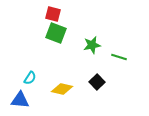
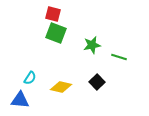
yellow diamond: moved 1 px left, 2 px up
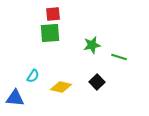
red square: rotated 21 degrees counterclockwise
green square: moved 6 px left; rotated 25 degrees counterclockwise
cyan semicircle: moved 3 px right, 2 px up
blue triangle: moved 5 px left, 2 px up
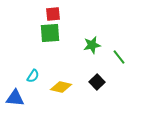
green line: rotated 35 degrees clockwise
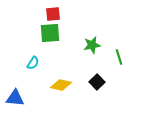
green line: rotated 21 degrees clockwise
cyan semicircle: moved 13 px up
yellow diamond: moved 2 px up
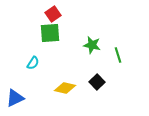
red square: rotated 28 degrees counterclockwise
green star: rotated 24 degrees clockwise
green line: moved 1 px left, 2 px up
yellow diamond: moved 4 px right, 3 px down
blue triangle: rotated 30 degrees counterclockwise
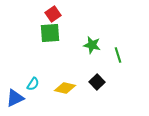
cyan semicircle: moved 21 px down
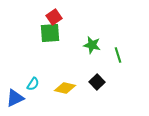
red square: moved 1 px right, 3 px down
